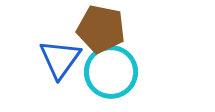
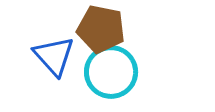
blue triangle: moved 6 px left, 3 px up; rotated 18 degrees counterclockwise
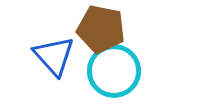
cyan circle: moved 3 px right, 1 px up
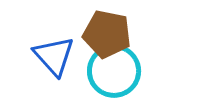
brown pentagon: moved 6 px right, 5 px down
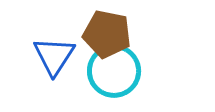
blue triangle: rotated 15 degrees clockwise
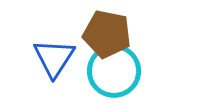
blue triangle: moved 2 px down
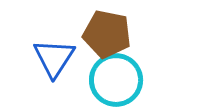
cyan circle: moved 2 px right, 9 px down
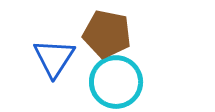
cyan circle: moved 2 px down
